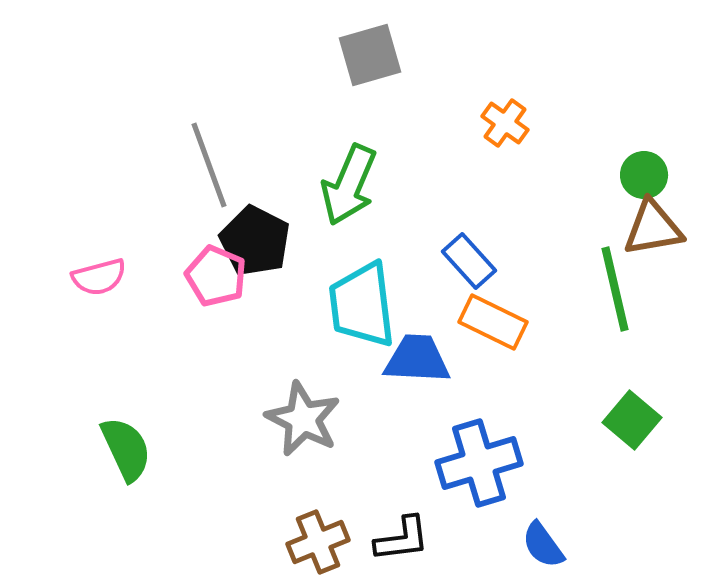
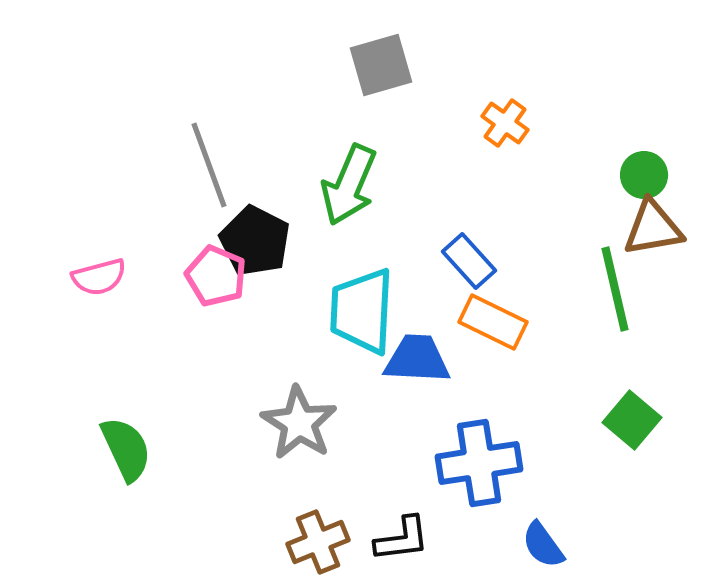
gray square: moved 11 px right, 10 px down
cyan trapezoid: moved 6 px down; rotated 10 degrees clockwise
gray star: moved 4 px left, 4 px down; rotated 6 degrees clockwise
blue cross: rotated 8 degrees clockwise
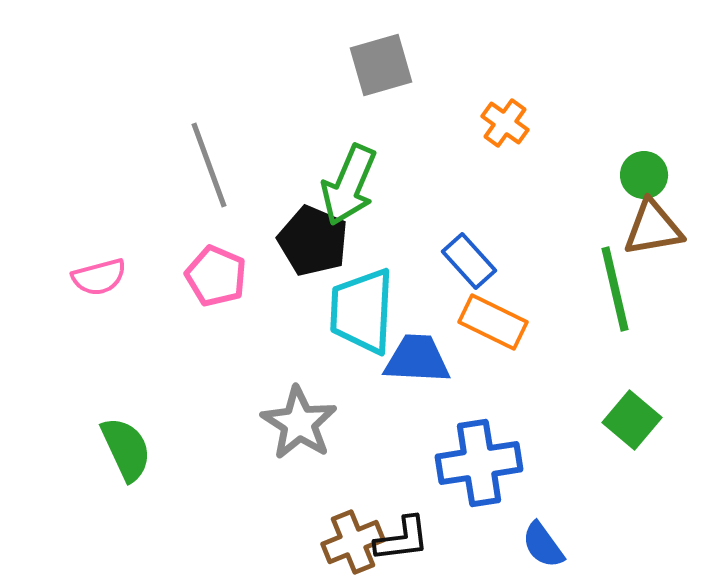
black pentagon: moved 58 px right; rotated 4 degrees counterclockwise
brown cross: moved 35 px right
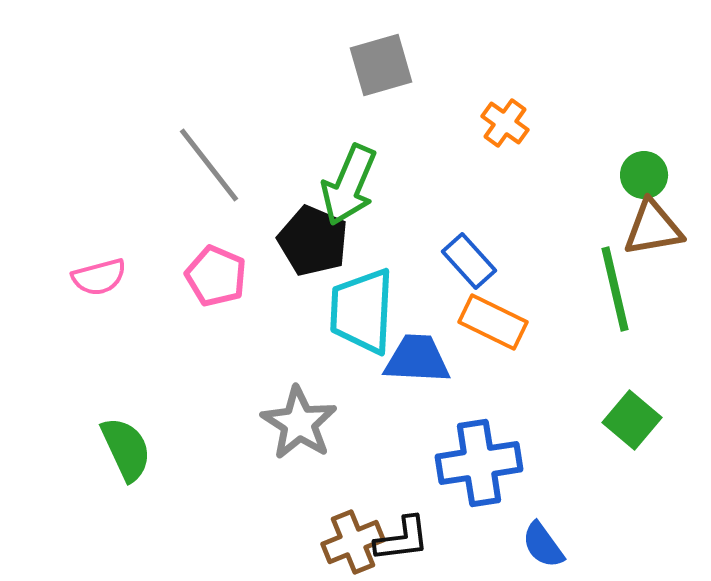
gray line: rotated 18 degrees counterclockwise
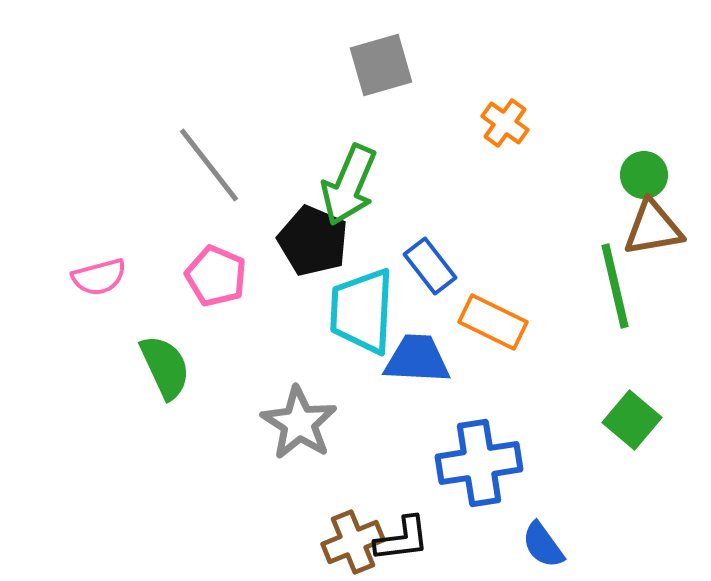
blue rectangle: moved 39 px left, 5 px down; rotated 4 degrees clockwise
green line: moved 3 px up
green semicircle: moved 39 px right, 82 px up
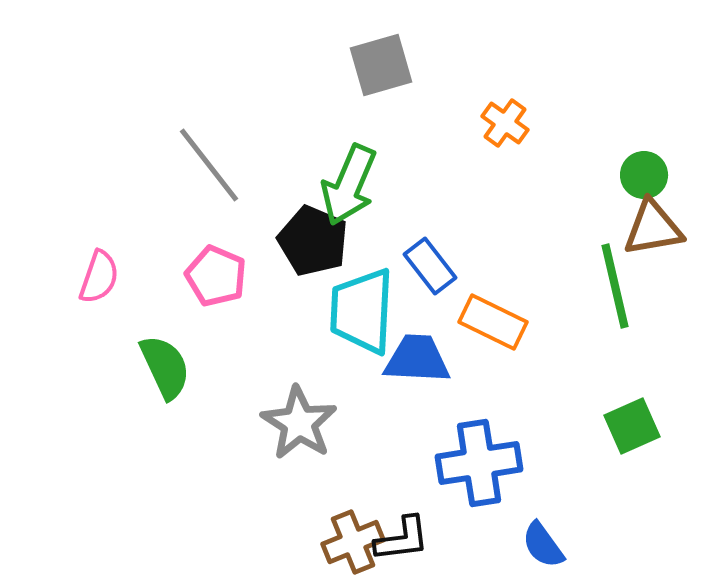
pink semicircle: rotated 56 degrees counterclockwise
green square: moved 6 px down; rotated 26 degrees clockwise
